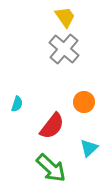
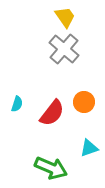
red semicircle: moved 13 px up
cyan triangle: rotated 24 degrees clockwise
green arrow: rotated 20 degrees counterclockwise
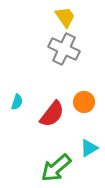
gray cross: rotated 16 degrees counterclockwise
cyan semicircle: moved 2 px up
red semicircle: moved 1 px down
cyan triangle: rotated 12 degrees counterclockwise
green arrow: moved 5 px right; rotated 116 degrees clockwise
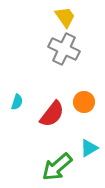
green arrow: moved 1 px right, 1 px up
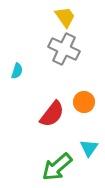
cyan semicircle: moved 31 px up
cyan triangle: rotated 24 degrees counterclockwise
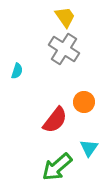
gray cross: rotated 8 degrees clockwise
red semicircle: moved 3 px right, 6 px down
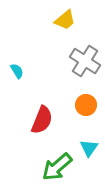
yellow trapezoid: moved 3 px down; rotated 85 degrees clockwise
gray cross: moved 21 px right, 12 px down
cyan semicircle: rotated 49 degrees counterclockwise
orange circle: moved 2 px right, 3 px down
red semicircle: moved 13 px left; rotated 16 degrees counterclockwise
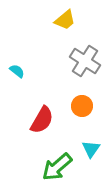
cyan semicircle: rotated 21 degrees counterclockwise
orange circle: moved 4 px left, 1 px down
red semicircle: rotated 8 degrees clockwise
cyan triangle: moved 2 px right, 1 px down
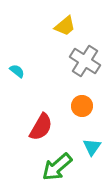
yellow trapezoid: moved 6 px down
red semicircle: moved 1 px left, 7 px down
cyan triangle: moved 1 px right, 2 px up
